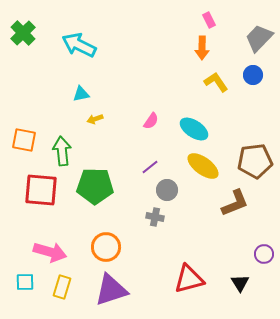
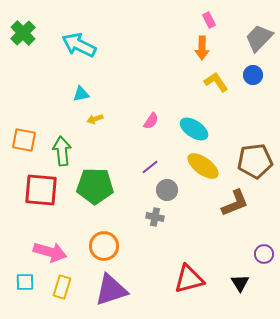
orange circle: moved 2 px left, 1 px up
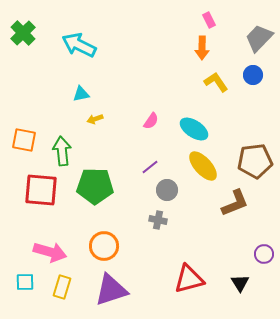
yellow ellipse: rotated 12 degrees clockwise
gray cross: moved 3 px right, 3 px down
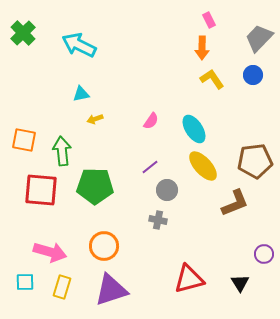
yellow L-shape: moved 4 px left, 3 px up
cyan ellipse: rotated 24 degrees clockwise
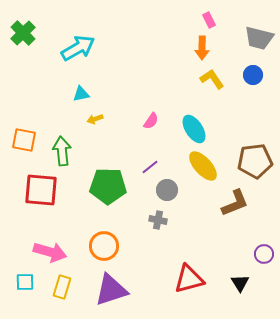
gray trapezoid: rotated 120 degrees counterclockwise
cyan arrow: moved 1 px left, 3 px down; rotated 124 degrees clockwise
green pentagon: moved 13 px right
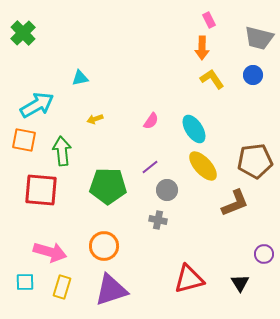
cyan arrow: moved 41 px left, 57 px down
cyan triangle: moved 1 px left, 16 px up
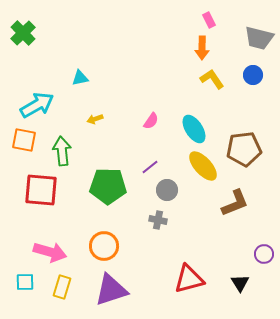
brown pentagon: moved 11 px left, 12 px up
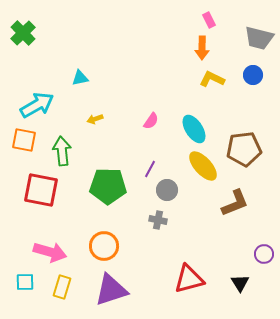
yellow L-shape: rotated 30 degrees counterclockwise
purple line: moved 2 px down; rotated 24 degrees counterclockwise
red square: rotated 6 degrees clockwise
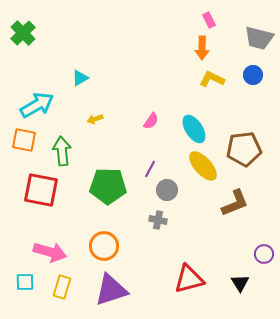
cyan triangle: rotated 18 degrees counterclockwise
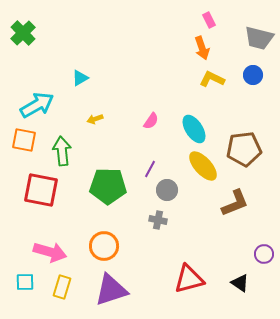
orange arrow: rotated 20 degrees counterclockwise
black triangle: rotated 24 degrees counterclockwise
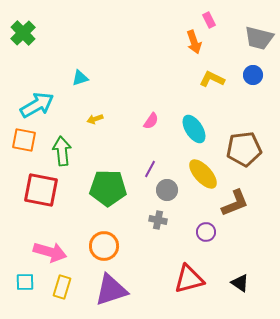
orange arrow: moved 8 px left, 6 px up
cyan triangle: rotated 12 degrees clockwise
yellow ellipse: moved 8 px down
green pentagon: moved 2 px down
purple circle: moved 58 px left, 22 px up
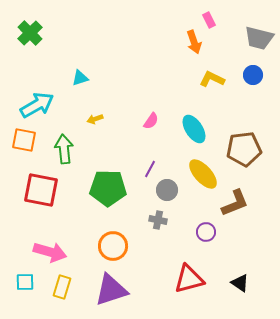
green cross: moved 7 px right
green arrow: moved 2 px right, 2 px up
orange circle: moved 9 px right
